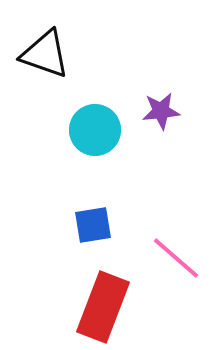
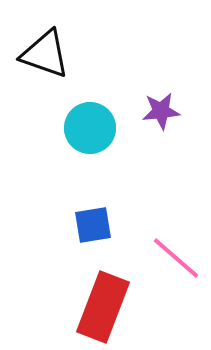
cyan circle: moved 5 px left, 2 px up
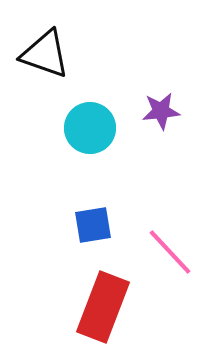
pink line: moved 6 px left, 6 px up; rotated 6 degrees clockwise
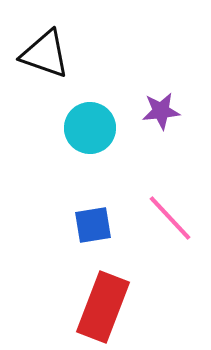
pink line: moved 34 px up
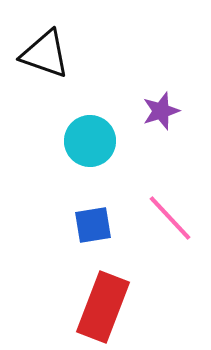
purple star: rotated 12 degrees counterclockwise
cyan circle: moved 13 px down
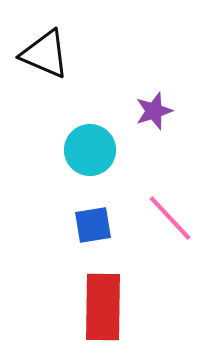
black triangle: rotated 4 degrees clockwise
purple star: moved 7 px left
cyan circle: moved 9 px down
red rectangle: rotated 20 degrees counterclockwise
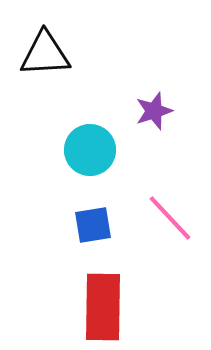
black triangle: rotated 26 degrees counterclockwise
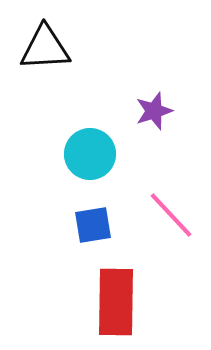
black triangle: moved 6 px up
cyan circle: moved 4 px down
pink line: moved 1 px right, 3 px up
red rectangle: moved 13 px right, 5 px up
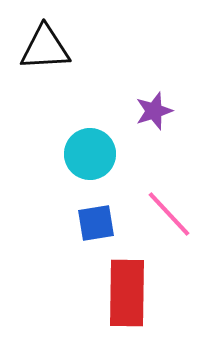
pink line: moved 2 px left, 1 px up
blue square: moved 3 px right, 2 px up
red rectangle: moved 11 px right, 9 px up
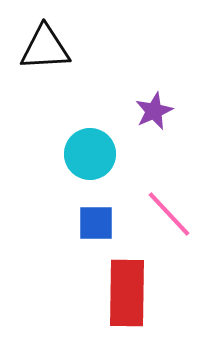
purple star: rotated 6 degrees counterclockwise
blue square: rotated 9 degrees clockwise
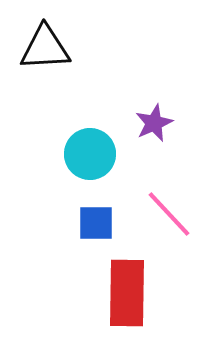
purple star: moved 12 px down
